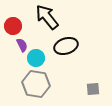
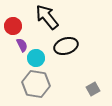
gray square: rotated 24 degrees counterclockwise
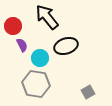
cyan circle: moved 4 px right
gray square: moved 5 px left, 3 px down
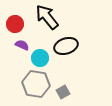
red circle: moved 2 px right, 2 px up
purple semicircle: rotated 40 degrees counterclockwise
gray square: moved 25 px left
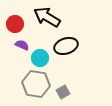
black arrow: rotated 20 degrees counterclockwise
